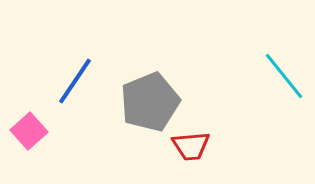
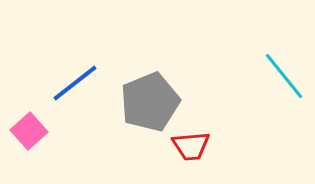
blue line: moved 2 px down; rotated 18 degrees clockwise
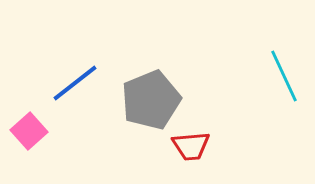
cyan line: rotated 14 degrees clockwise
gray pentagon: moved 1 px right, 2 px up
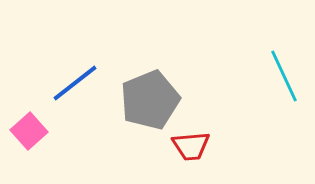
gray pentagon: moved 1 px left
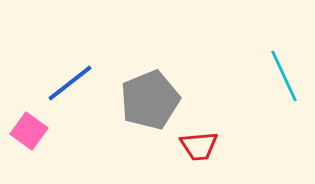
blue line: moved 5 px left
pink square: rotated 12 degrees counterclockwise
red trapezoid: moved 8 px right
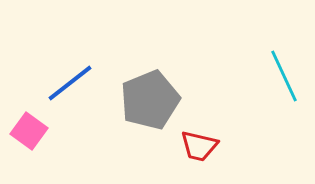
red trapezoid: rotated 18 degrees clockwise
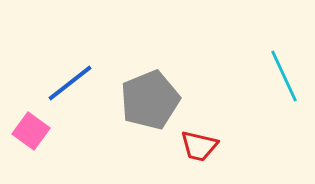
pink square: moved 2 px right
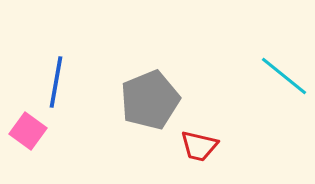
cyan line: rotated 26 degrees counterclockwise
blue line: moved 14 px left, 1 px up; rotated 42 degrees counterclockwise
pink square: moved 3 px left
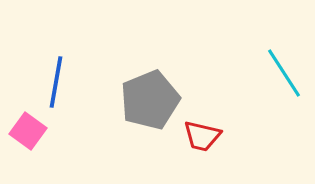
cyan line: moved 3 px up; rotated 18 degrees clockwise
red trapezoid: moved 3 px right, 10 px up
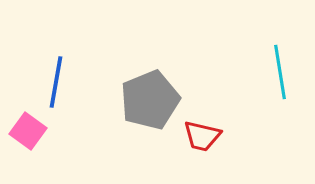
cyan line: moved 4 px left, 1 px up; rotated 24 degrees clockwise
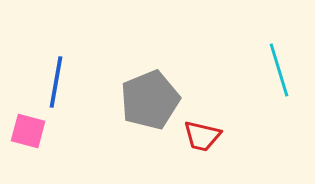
cyan line: moved 1 px left, 2 px up; rotated 8 degrees counterclockwise
pink square: rotated 21 degrees counterclockwise
